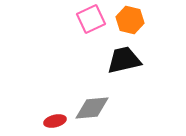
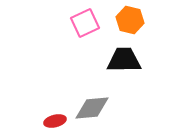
pink square: moved 6 px left, 4 px down
black trapezoid: rotated 12 degrees clockwise
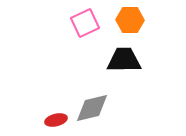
orange hexagon: rotated 12 degrees counterclockwise
gray diamond: rotated 9 degrees counterclockwise
red ellipse: moved 1 px right, 1 px up
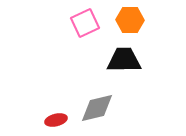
gray diamond: moved 5 px right
